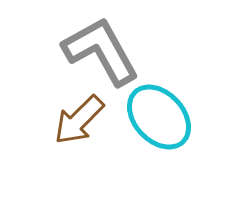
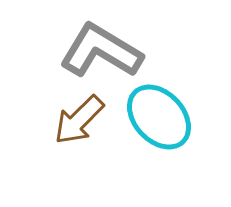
gray L-shape: rotated 30 degrees counterclockwise
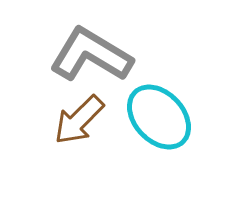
gray L-shape: moved 10 px left, 4 px down
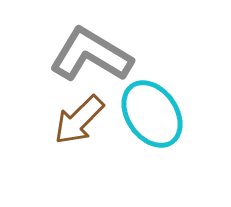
cyan ellipse: moved 7 px left, 3 px up; rotated 8 degrees clockwise
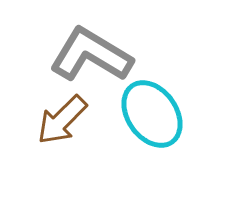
brown arrow: moved 17 px left
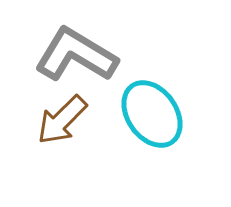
gray L-shape: moved 15 px left
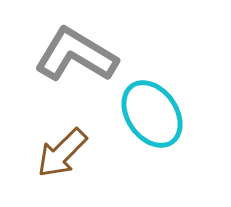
brown arrow: moved 33 px down
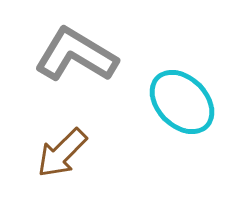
cyan ellipse: moved 30 px right, 12 px up; rotated 10 degrees counterclockwise
